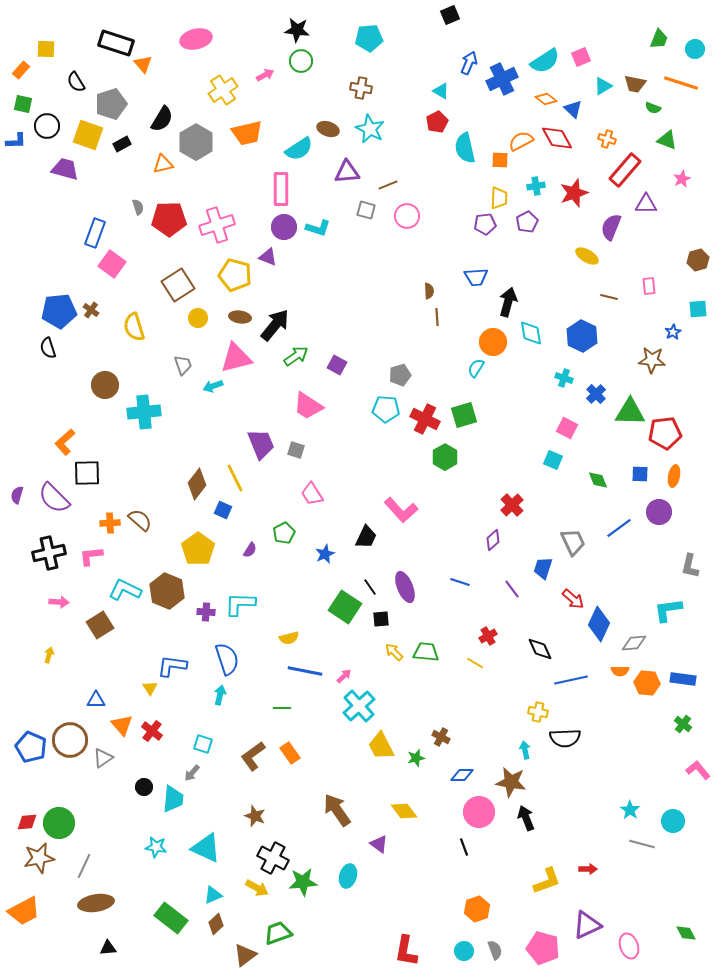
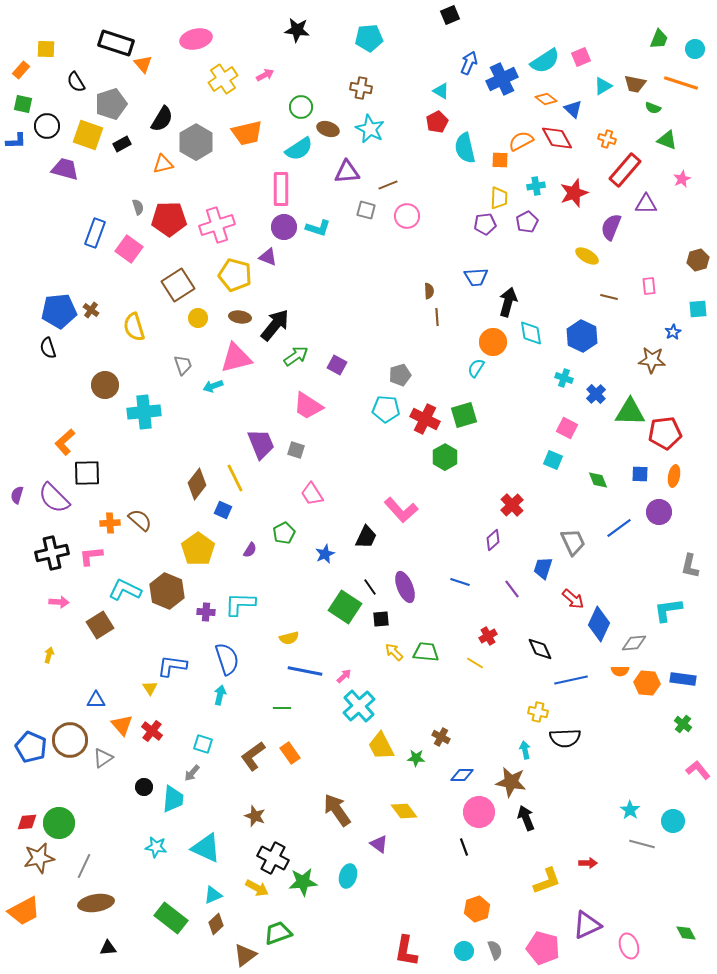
green circle at (301, 61): moved 46 px down
yellow cross at (223, 90): moved 11 px up
pink square at (112, 264): moved 17 px right, 15 px up
black cross at (49, 553): moved 3 px right
green star at (416, 758): rotated 18 degrees clockwise
red arrow at (588, 869): moved 6 px up
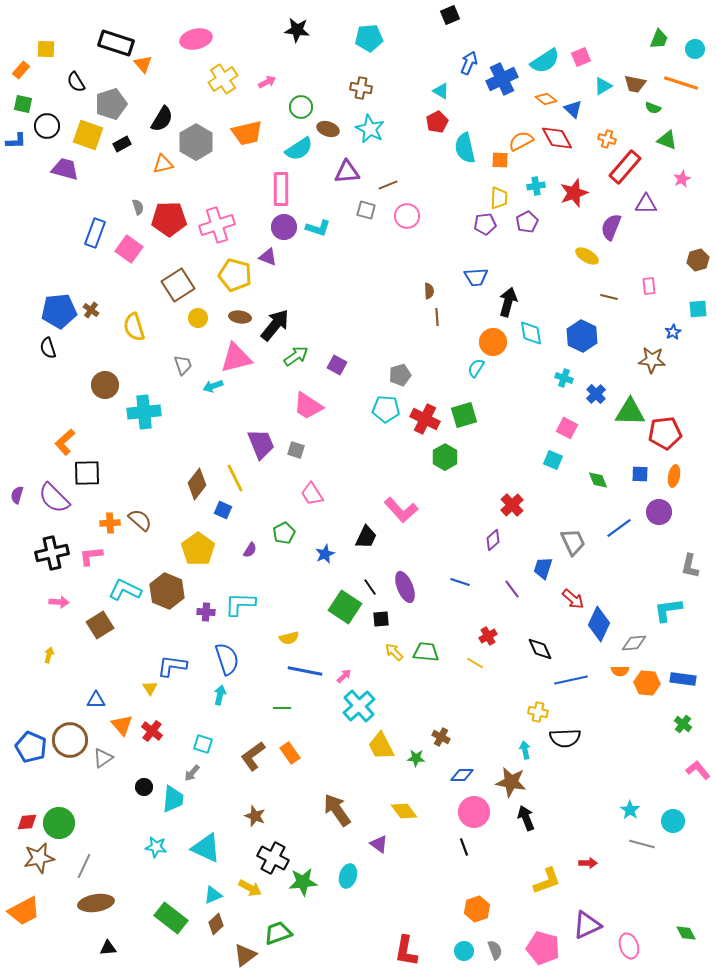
pink arrow at (265, 75): moved 2 px right, 7 px down
red rectangle at (625, 170): moved 3 px up
pink circle at (479, 812): moved 5 px left
yellow arrow at (257, 888): moved 7 px left
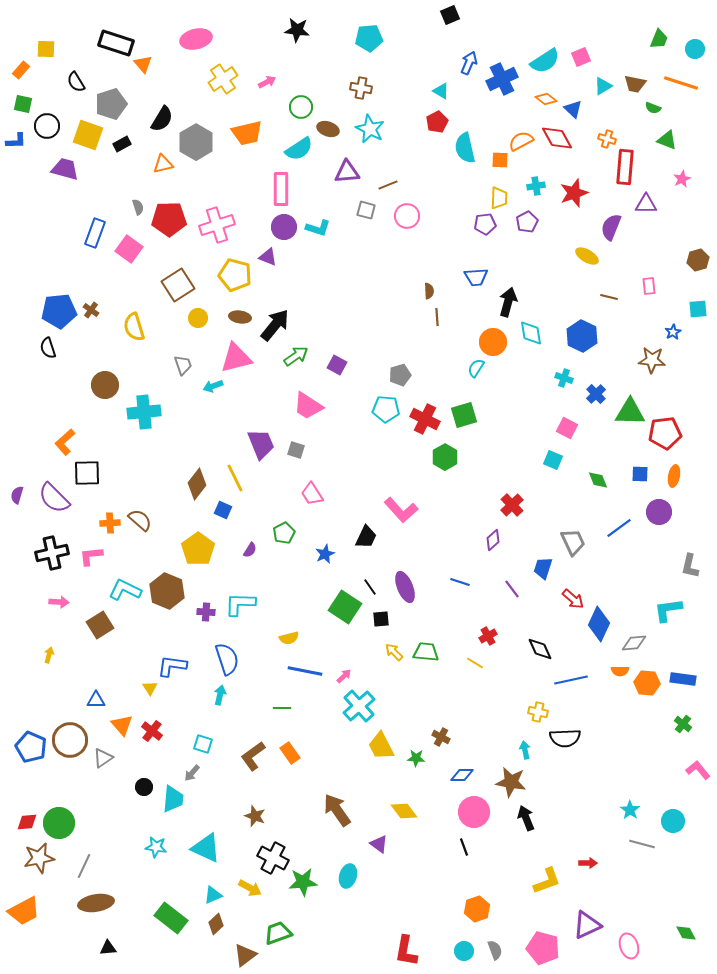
red rectangle at (625, 167): rotated 36 degrees counterclockwise
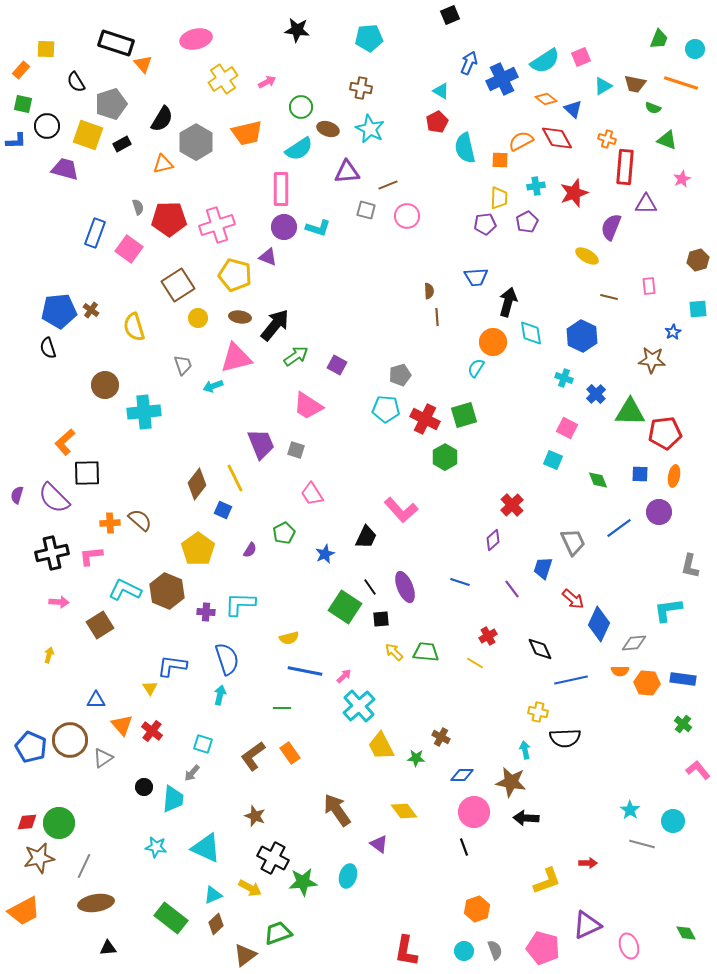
black arrow at (526, 818): rotated 65 degrees counterclockwise
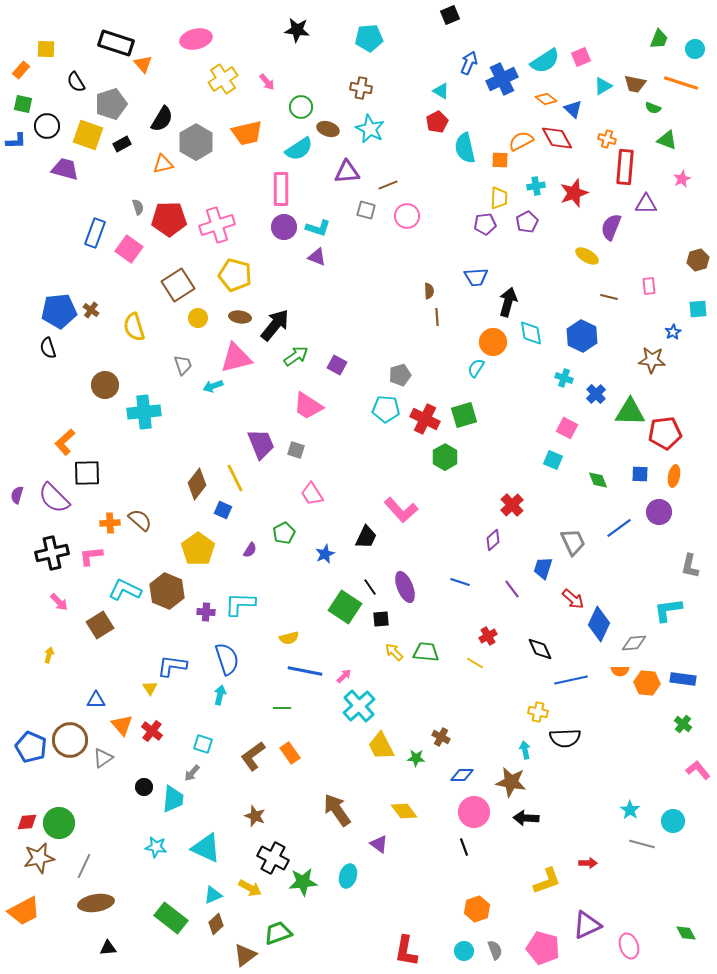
pink arrow at (267, 82): rotated 78 degrees clockwise
purple triangle at (268, 257): moved 49 px right
pink arrow at (59, 602): rotated 42 degrees clockwise
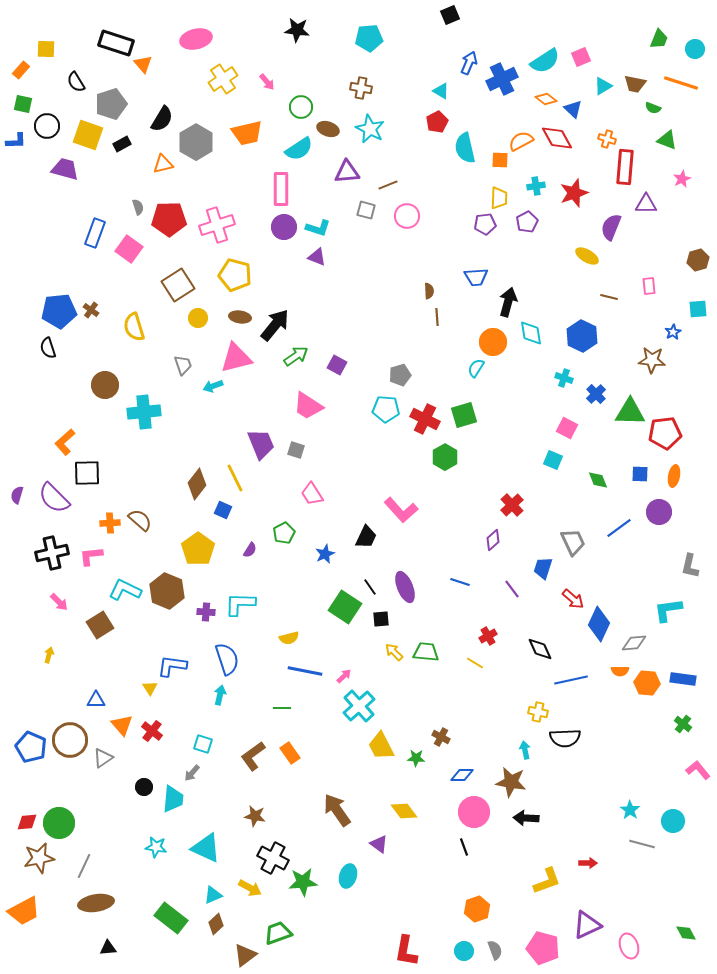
brown star at (255, 816): rotated 10 degrees counterclockwise
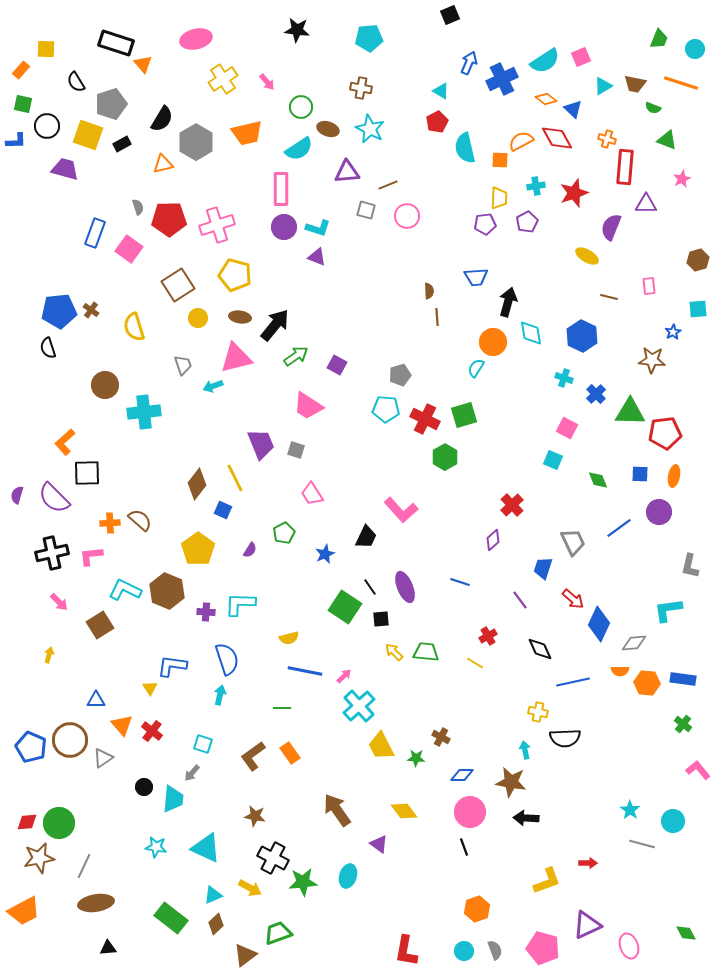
purple line at (512, 589): moved 8 px right, 11 px down
blue line at (571, 680): moved 2 px right, 2 px down
pink circle at (474, 812): moved 4 px left
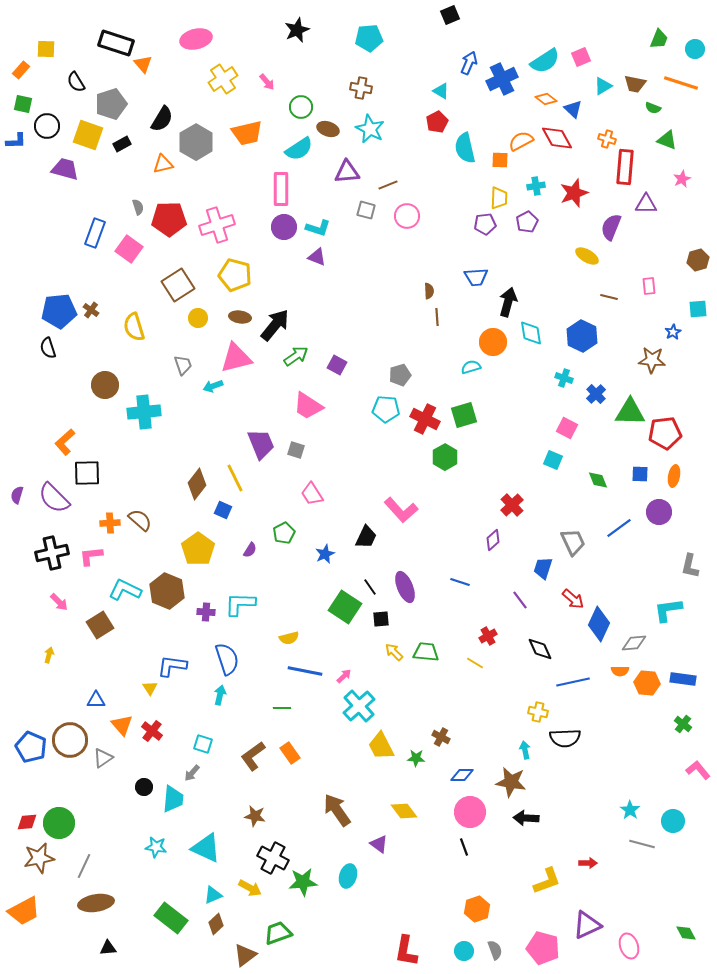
black star at (297, 30): rotated 30 degrees counterclockwise
cyan semicircle at (476, 368): moved 5 px left, 1 px up; rotated 42 degrees clockwise
